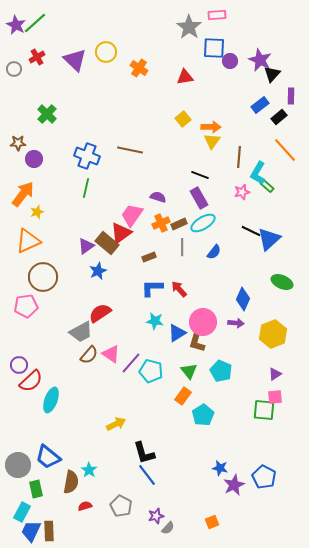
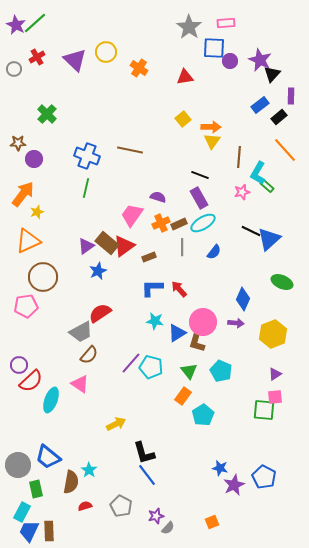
pink rectangle at (217, 15): moved 9 px right, 8 px down
red triangle at (121, 233): moved 3 px right, 13 px down
pink triangle at (111, 354): moved 31 px left, 30 px down
cyan pentagon at (151, 371): moved 4 px up
blue trapezoid at (31, 531): moved 2 px left
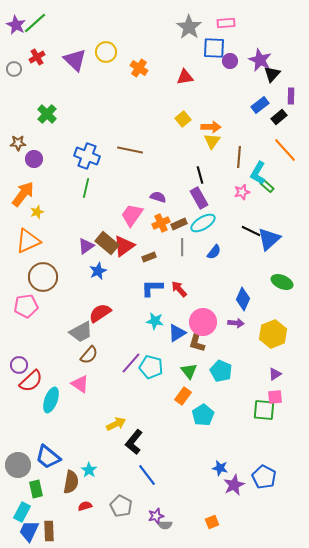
black line at (200, 175): rotated 54 degrees clockwise
black L-shape at (144, 453): moved 10 px left, 11 px up; rotated 55 degrees clockwise
gray semicircle at (168, 528): moved 3 px left, 3 px up; rotated 48 degrees clockwise
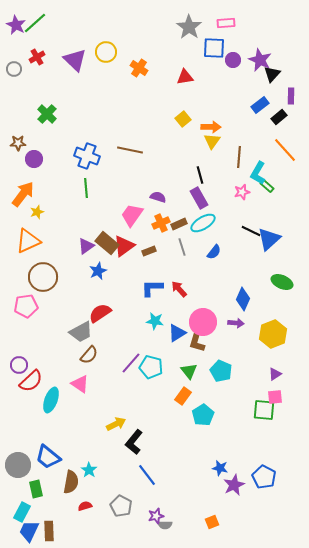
purple circle at (230, 61): moved 3 px right, 1 px up
green line at (86, 188): rotated 18 degrees counterclockwise
gray line at (182, 247): rotated 18 degrees counterclockwise
brown rectangle at (149, 257): moved 6 px up
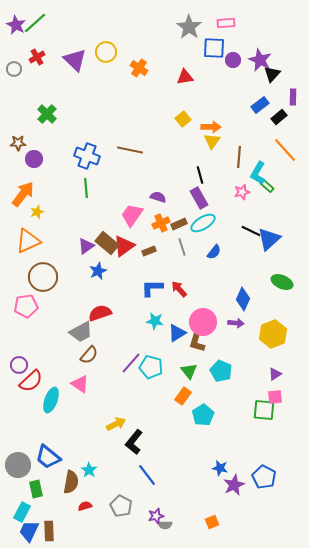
purple rectangle at (291, 96): moved 2 px right, 1 px down
red semicircle at (100, 313): rotated 15 degrees clockwise
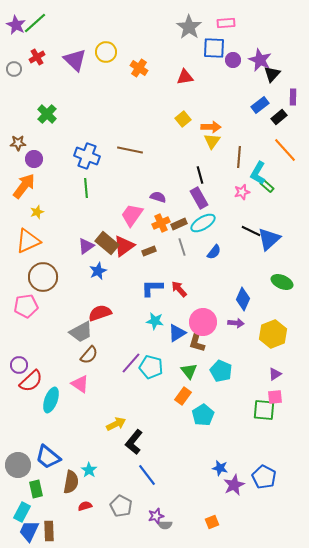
orange arrow at (23, 194): moved 1 px right, 8 px up
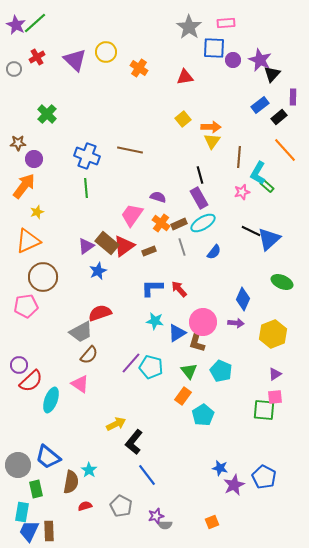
orange cross at (161, 223): rotated 30 degrees counterclockwise
cyan rectangle at (22, 512): rotated 18 degrees counterclockwise
